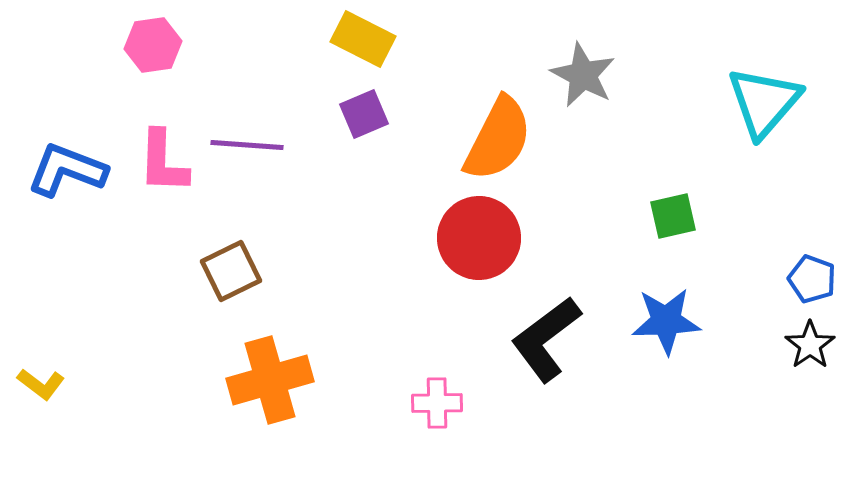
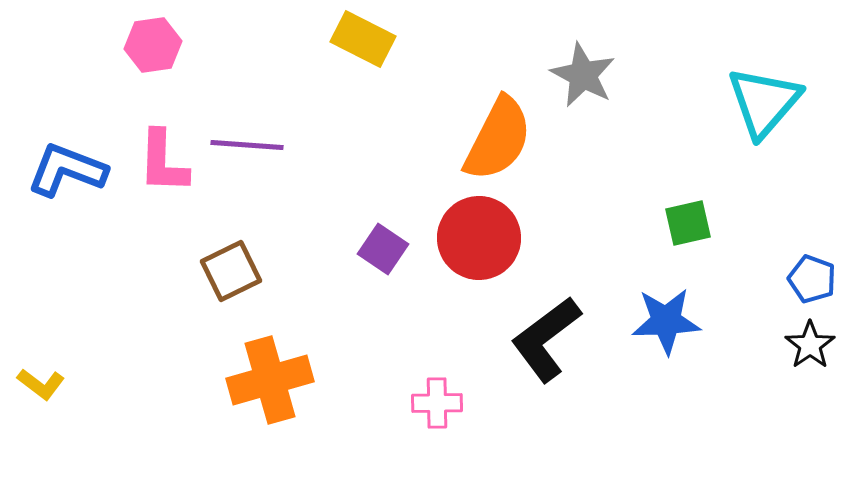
purple square: moved 19 px right, 135 px down; rotated 33 degrees counterclockwise
green square: moved 15 px right, 7 px down
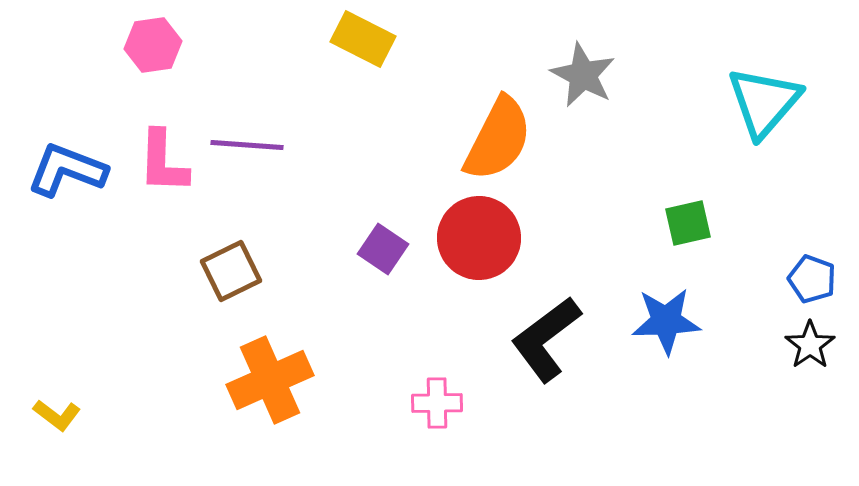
orange cross: rotated 8 degrees counterclockwise
yellow L-shape: moved 16 px right, 31 px down
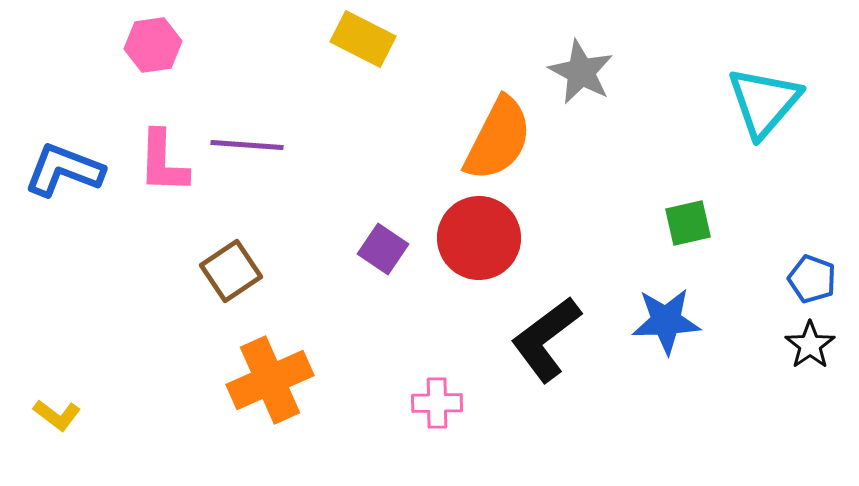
gray star: moved 2 px left, 3 px up
blue L-shape: moved 3 px left
brown square: rotated 8 degrees counterclockwise
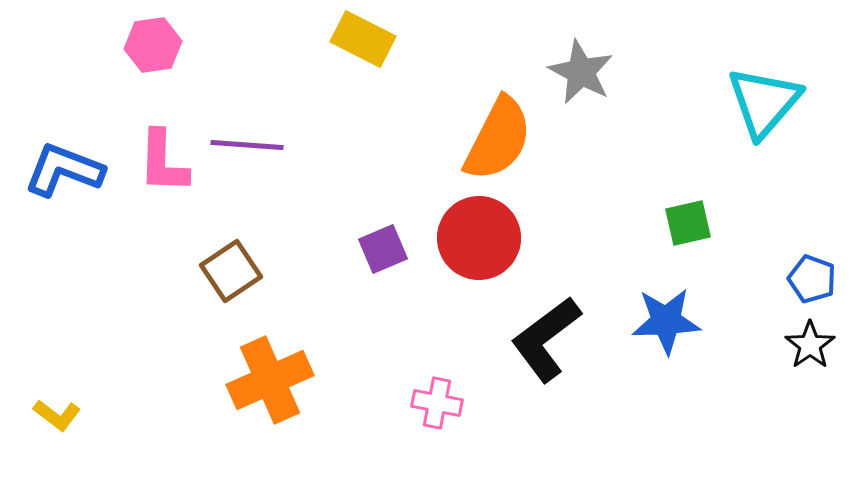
purple square: rotated 33 degrees clockwise
pink cross: rotated 12 degrees clockwise
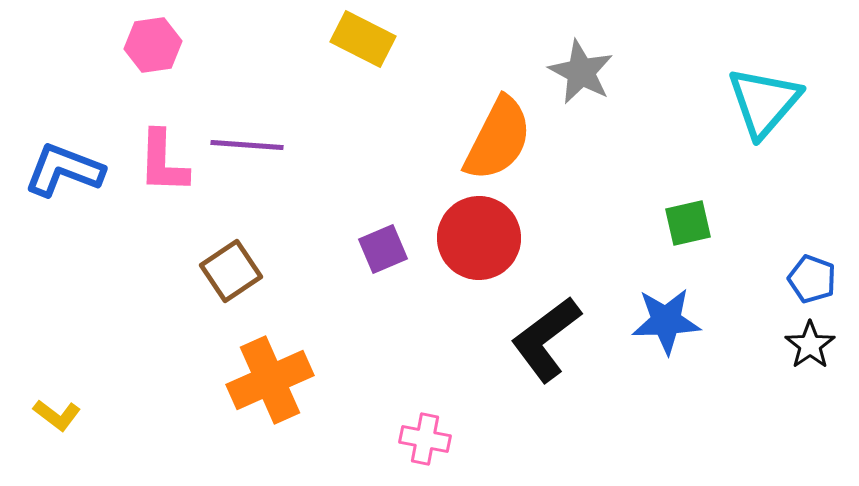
pink cross: moved 12 px left, 36 px down
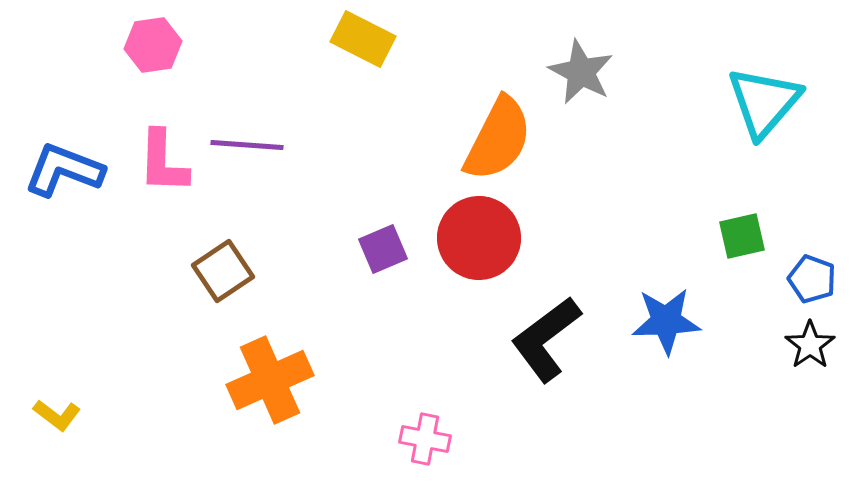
green square: moved 54 px right, 13 px down
brown square: moved 8 px left
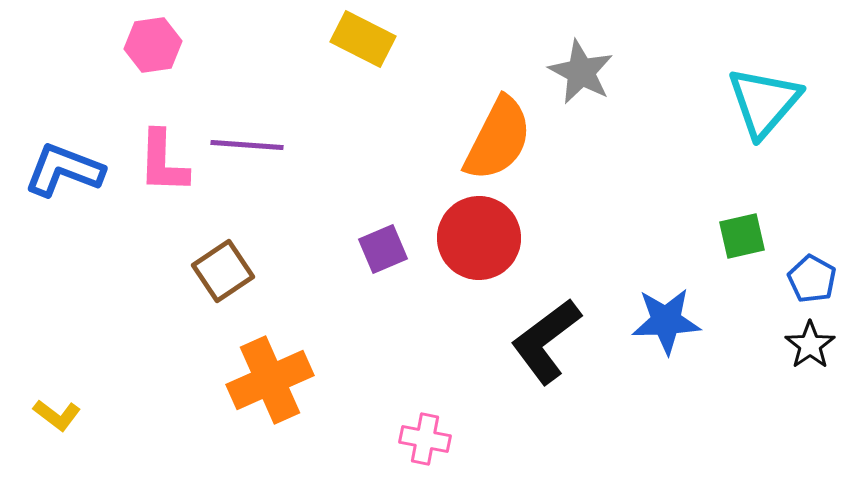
blue pentagon: rotated 9 degrees clockwise
black L-shape: moved 2 px down
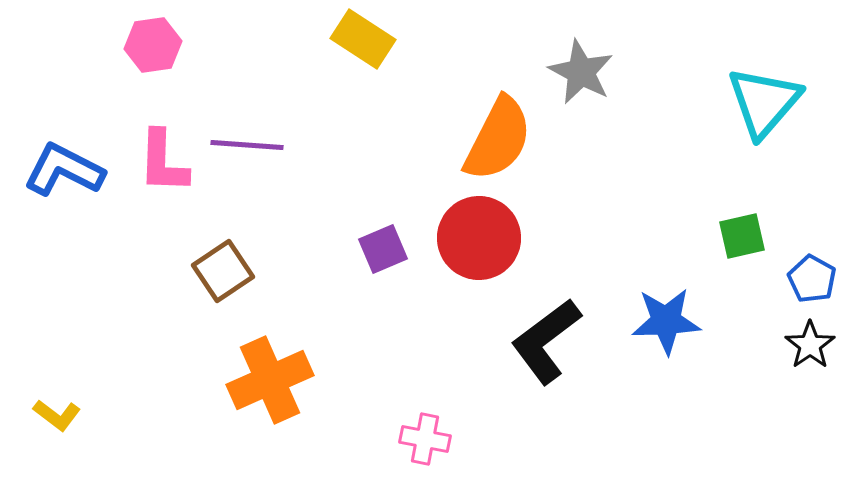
yellow rectangle: rotated 6 degrees clockwise
blue L-shape: rotated 6 degrees clockwise
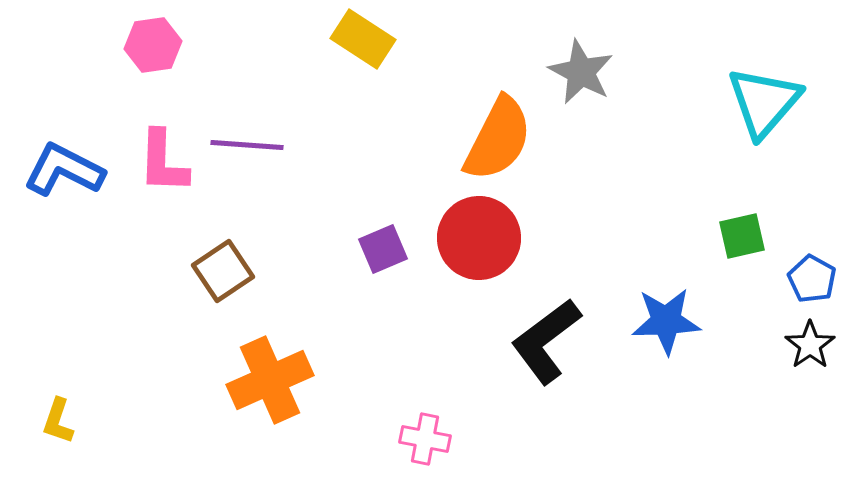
yellow L-shape: moved 1 px right, 6 px down; rotated 72 degrees clockwise
